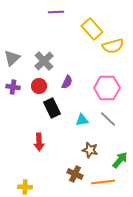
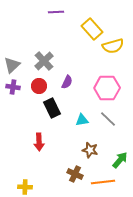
gray triangle: moved 7 px down
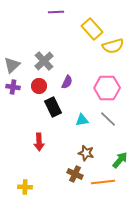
black rectangle: moved 1 px right, 1 px up
brown star: moved 4 px left, 3 px down
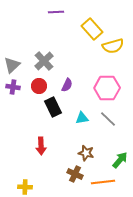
purple semicircle: moved 3 px down
cyan triangle: moved 2 px up
red arrow: moved 2 px right, 4 px down
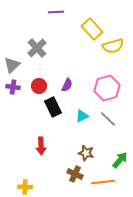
gray cross: moved 7 px left, 13 px up
pink hexagon: rotated 15 degrees counterclockwise
cyan triangle: moved 2 px up; rotated 16 degrees counterclockwise
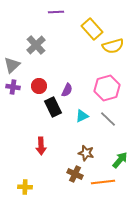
gray cross: moved 1 px left, 3 px up
purple semicircle: moved 5 px down
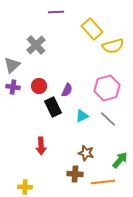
brown cross: rotated 21 degrees counterclockwise
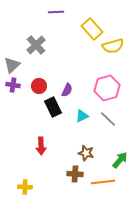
purple cross: moved 2 px up
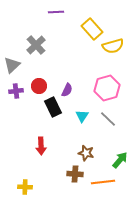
purple cross: moved 3 px right, 6 px down; rotated 16 degrees counterclockwise
cyan triangle: rotated 32 degrees counterclockwise
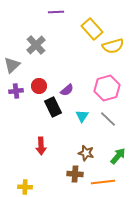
purple semicircle: rotated 24 degrees clockwise
green arrow: moved 2 px left, 4 px up
